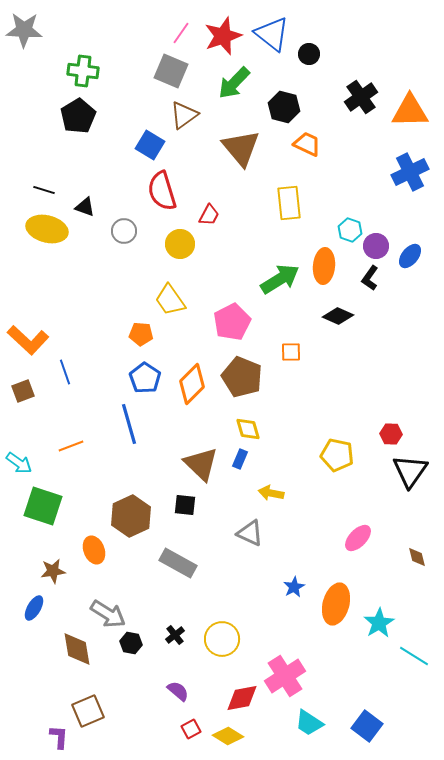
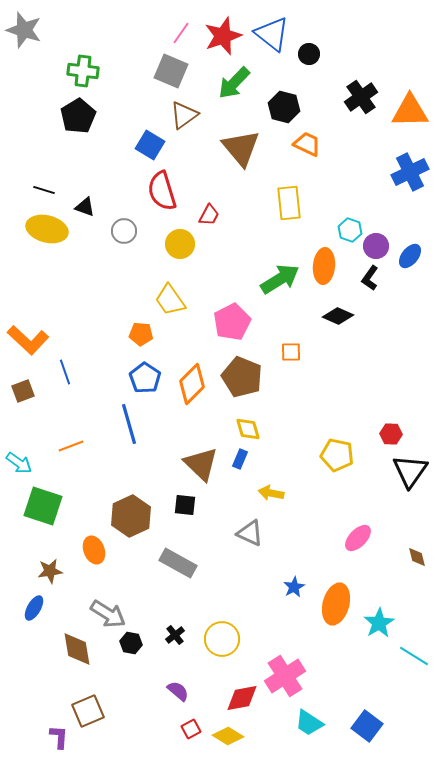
gray star at (24, 30): rotated 15 degrees clockwise
brown star at (53, 571): moved 3 px left
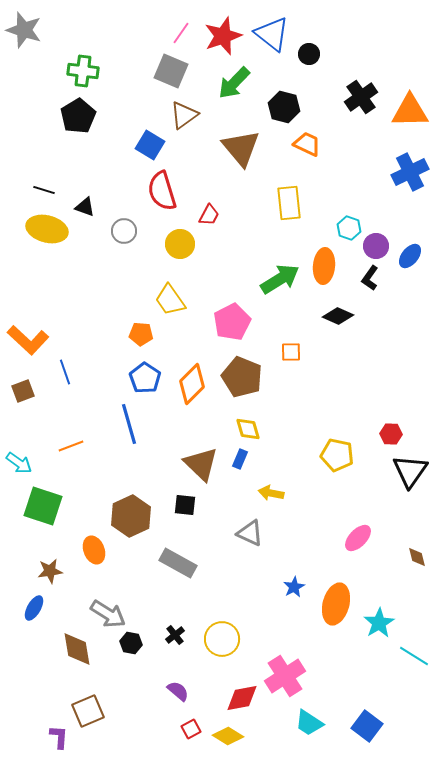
cyan hexagon at (350, 230): moved 1 px left, 2 px up
